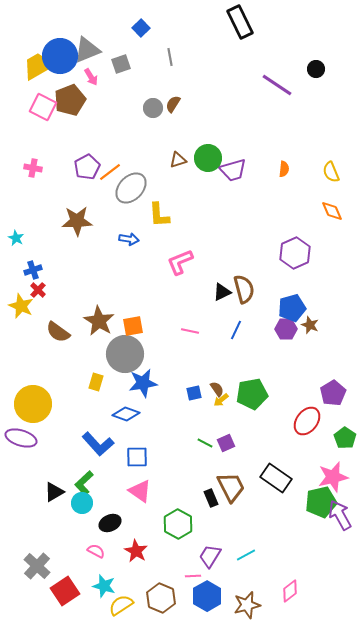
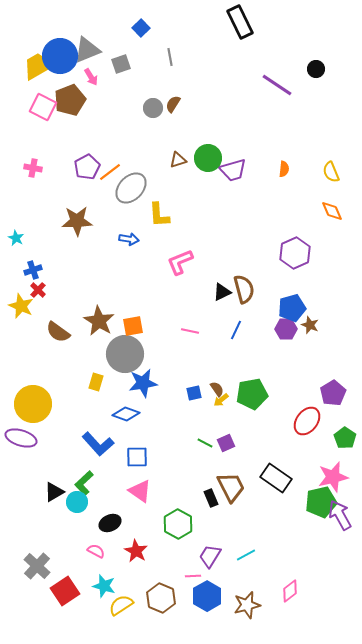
cyan circle at (82, 503): moved 5 px left, 1 px up
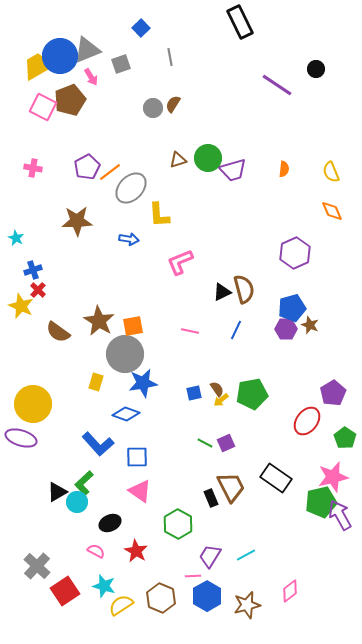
black triangle at (54, 492): moved 3 px right
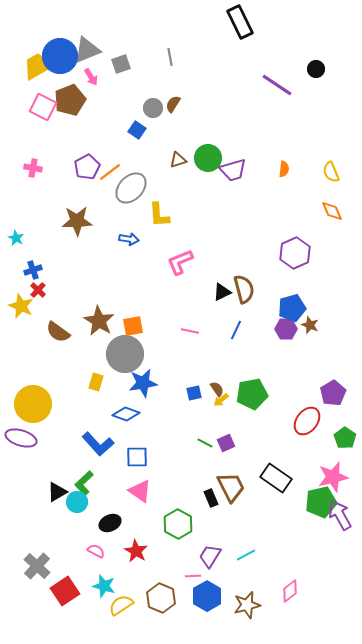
blue square at (141, 28): moved 4 px left, 102 px down; rotated 12 degrees counterclockwise
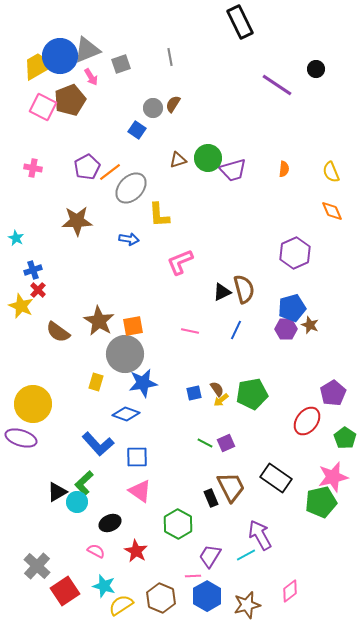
purple arrow at (340, 515): moved 80 px left, 20 px down
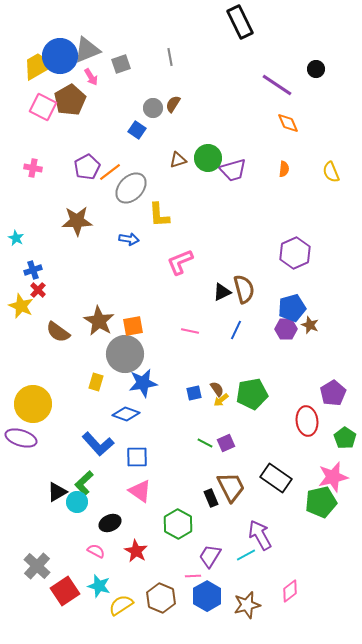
brown pentagon at (70, 100): rotated 8 degrees counterclockwise
orange diamond at (332, 211): moved 44 px left, 88 px up
red ellipse at (307, 421): rotated 44 degrees counterclockwise
cyan star at (104, 586): moved 5 px left
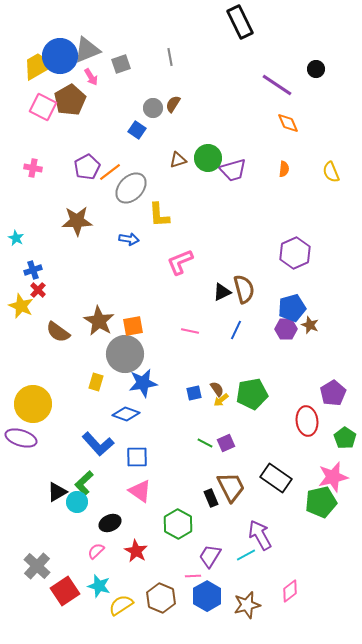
pink semicircle at (96, 551): rotated 72 degrees counterclockwise
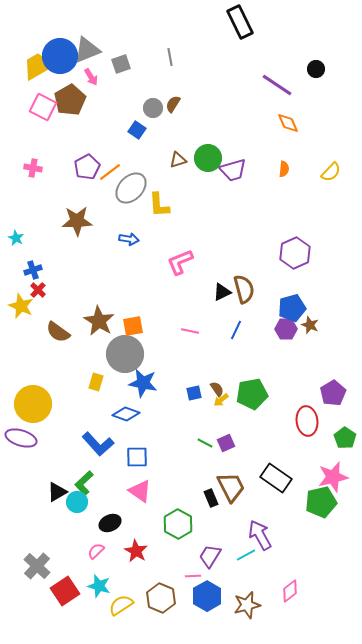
yellow semicircle at (331, 172): rotated 115 degrees counterclockwise
yellow L-shape at (159, 215): moved 10 px up
blue star at (143, 383): rotated 20 degrees clockwise
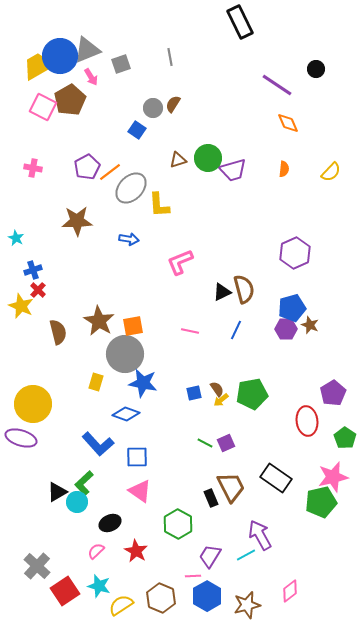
brown semicircle at (58, 332): rotated 140 degrees counterclockwise
